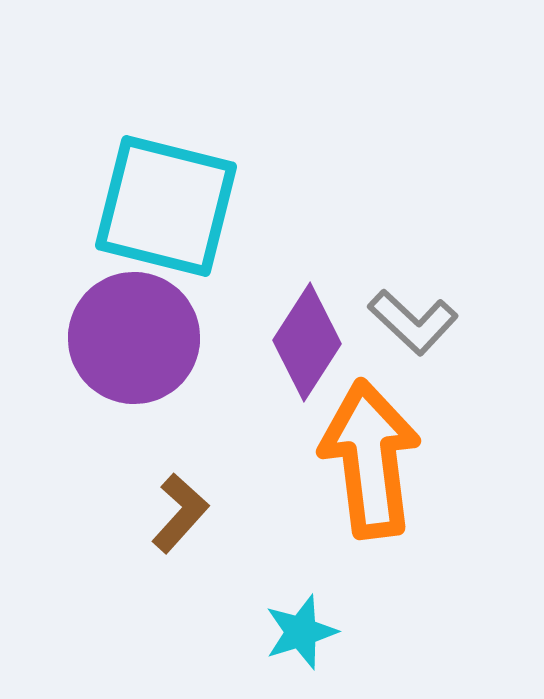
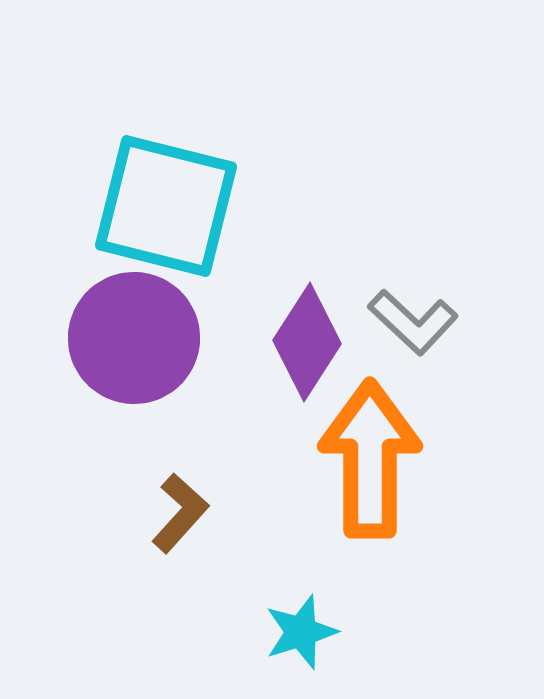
orange arrow: rotated 7 degrees clockwise
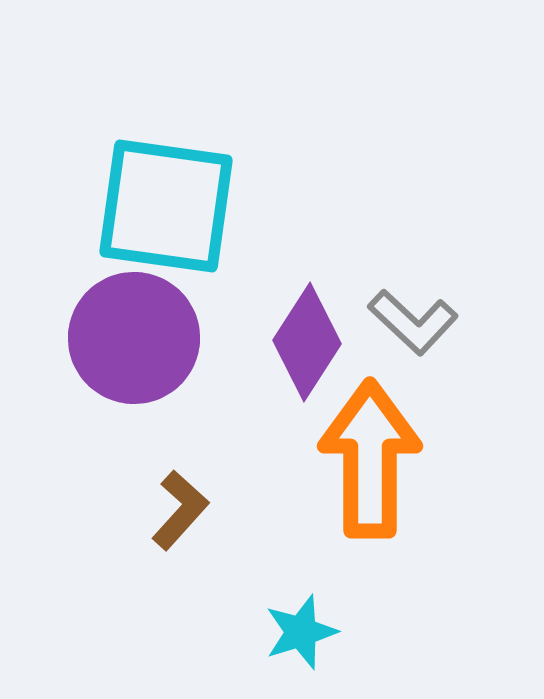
cyan square: rotated 6 degrees counterclockwise
brown L-shape: moved 3 px up
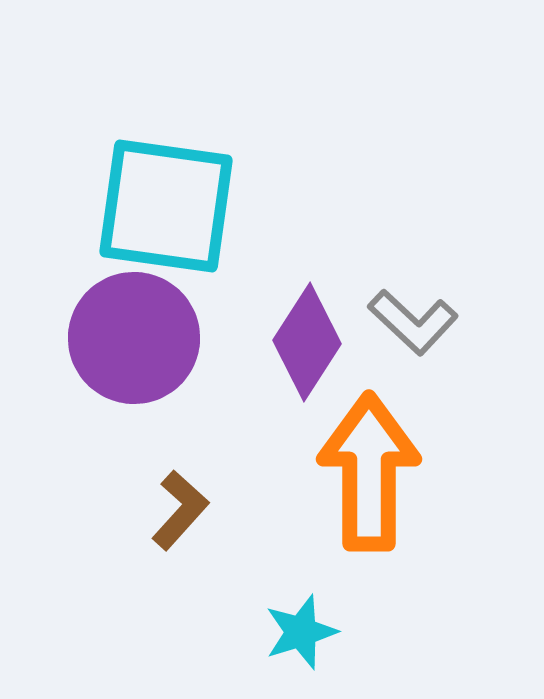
orange arrow: moved 1 px left, 13 px down
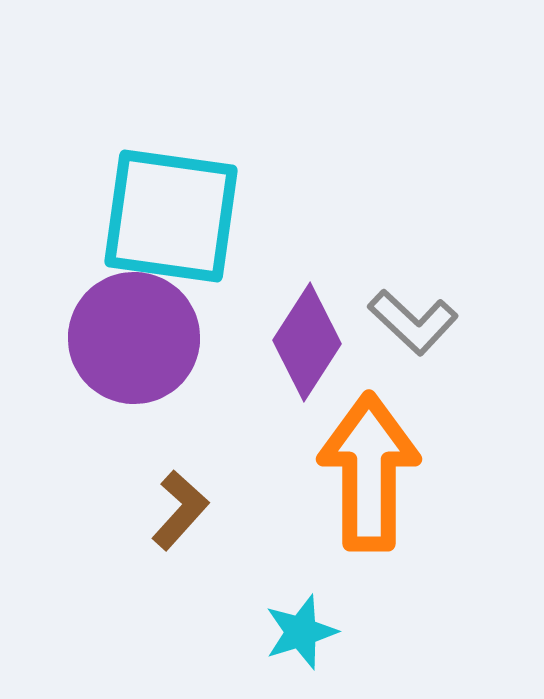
cyan square: moved 5 px right, 10 px down
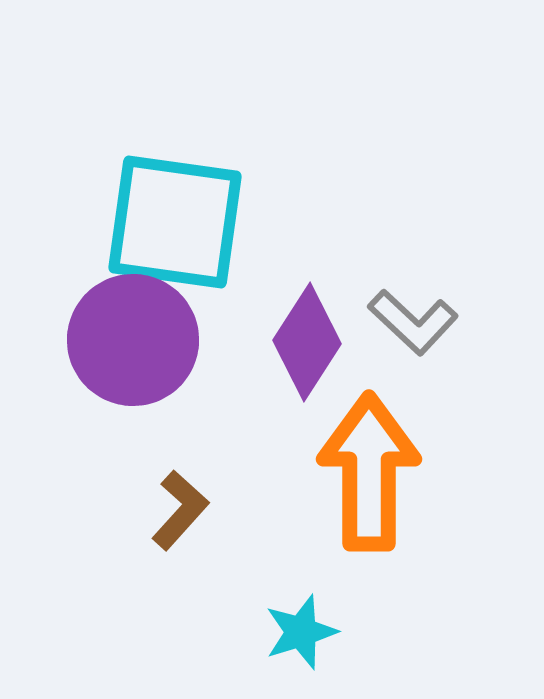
cyan square: moved 4 px right, 6 px down
purple circle: moved 1 px left, 2 px down
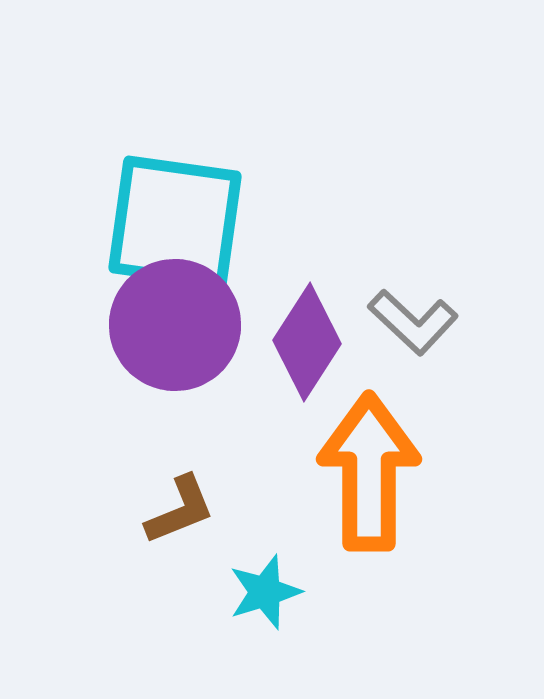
purple circle: moved 42 px right, 15 px up
brown L-shape: rotated 26 degrees clockwise
cyan star: moved 36 px left, 40 px up
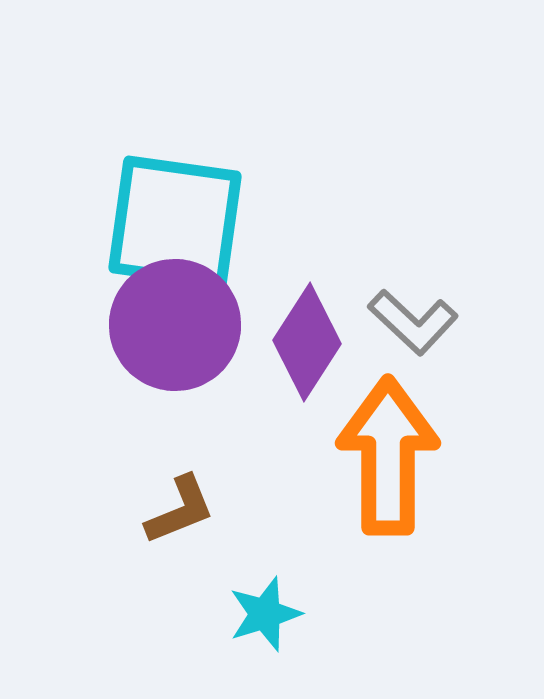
orange arrow: moved 19 px right, 16 px up
cyan star: moved 22 px down
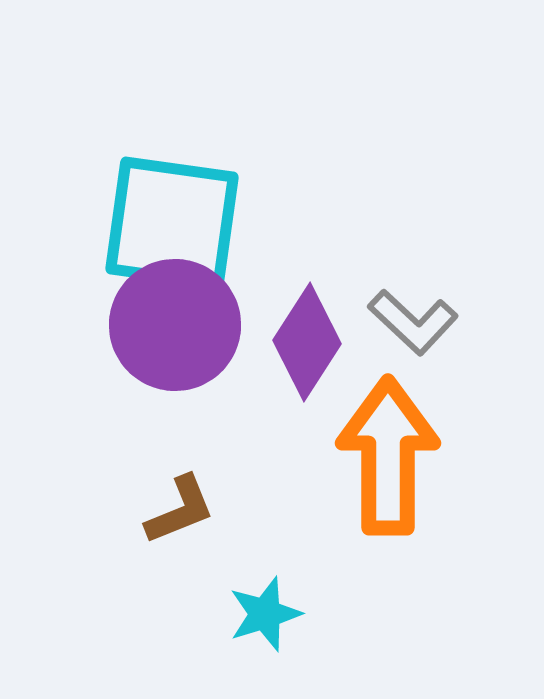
cyan square: moved 3 px left, 1 px down
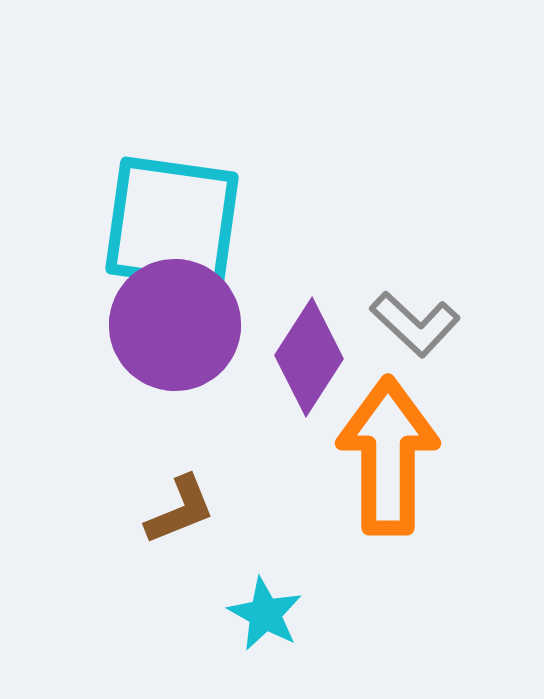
gray L-shape: moved 2 px right, 2 px down
purple diamond: moved 2 px right, 15 px down
cyan star: rotated 26 degrees counterclockwise
